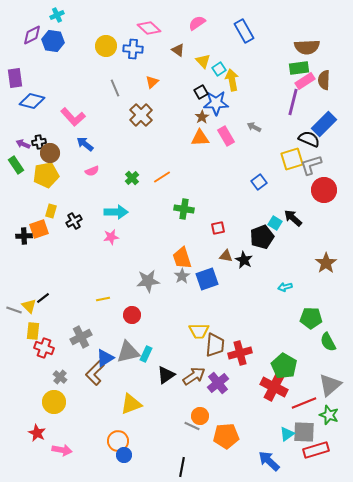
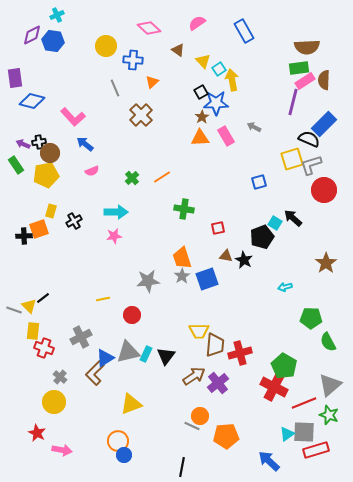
blue cross at (133, 49): moved 11 px down
blue square at (259, 182): rotated 21 degrees clockwise
pink star at (111, 237): moved 3 px right, 1 px up
black triangle at (166, 375): moved 19 px up; rotated 18 degrees counterclockwise
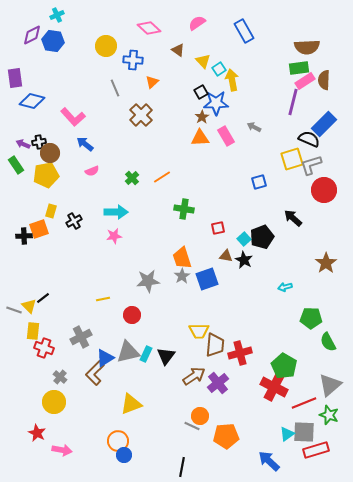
cyan square at (275, 223): moved 31 px left, 16 px down; rotated 16 degrees clockwise
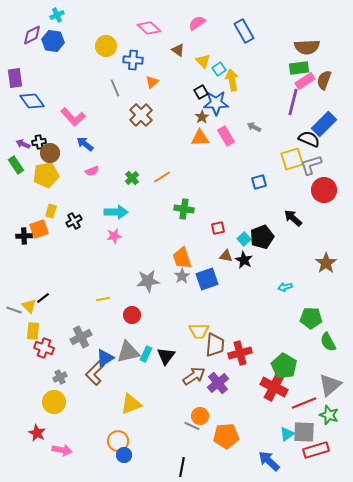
brown semicircle at (324, 80): rotated 18 degrees clockwise
blue diamond at (32, 101): rotated 40 degrees clockwise
gray cross at (60, 377): rotated 24 degrees clockwise
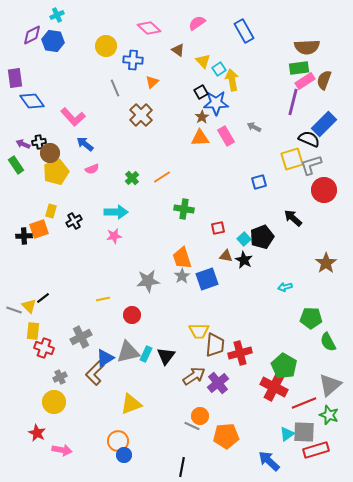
pink semicircle at (92, 171): moved 2 px up
yellow pentagon at (46, 175): moved 10 px right, 3 px up; rotated 10 degrees counterclockwise
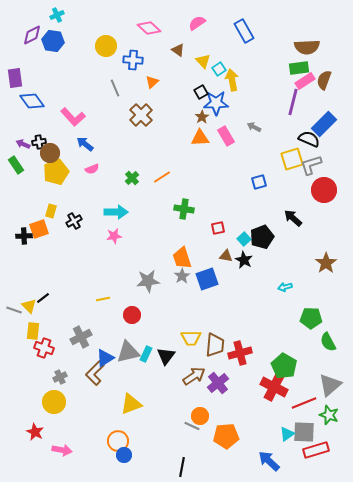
yellow trapezoid at (199, 331): moved 8 px left, 7 px down
red star at (37, 433): moved 2 px left, 1 px up
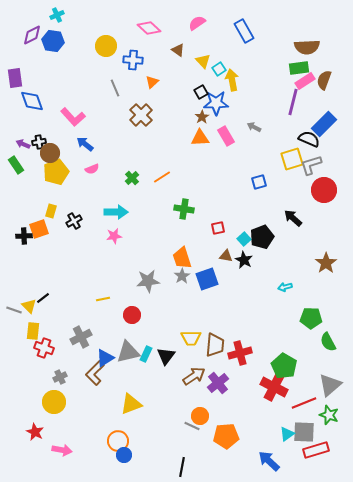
blue diamond at (32, 101): rotated 15 degrees clockwise
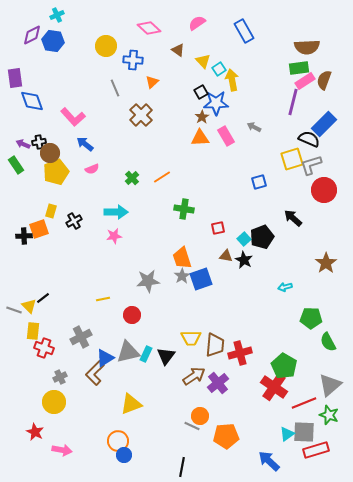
blue square at (207, 279): moved 6 px left
red cross at (274, 387): rotated 8 degrees clockwise
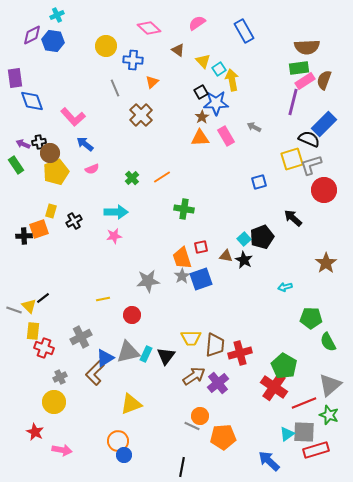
red square at (218, 228): moved 17 px left, 19 px down
orange pentagon at (226, 436): moved 3 px left, 1 px down
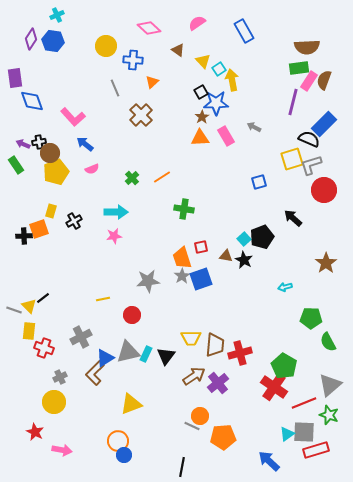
purple diamond at (32, 35): moved 1 px left, 4 px down; rotated 30 degrees counterclockwise
pink rectangle at (305, 81): moved 4 px right; rotated 24 degrees counterclockwise
yellow rectangle at (33, 331): moved 4 px left
